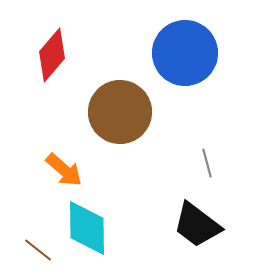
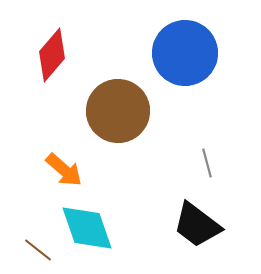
brown circle: moved 2 px left, 1 px up
cyan diamond: rotated 18 degrees counterclockwise
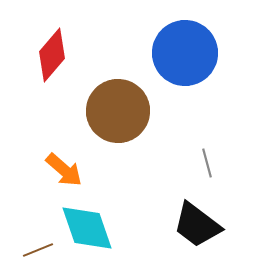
brown line: rotated 60 degrees counterclockwise
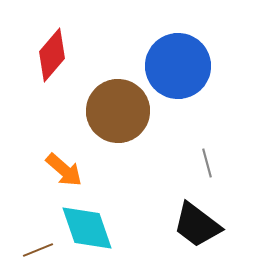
blue circle: moved 7 px left, 13 px down
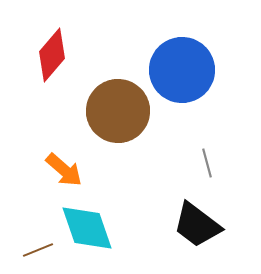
blue circle: moved 4 px right, 4 px down
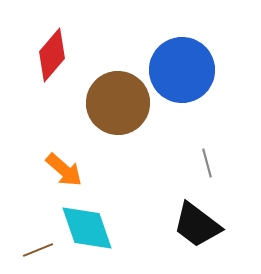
brown circle: moved 8 px up
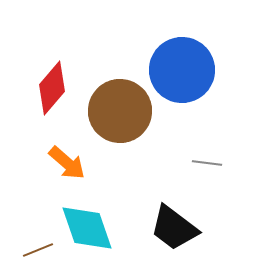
red diamond: moved 33 px down
brown circle: moved 2 px right, 8 px down
gray line: rotated 68 degrees counterclockwise
orange arrow: moved 3 px right, 7 px up
black trapezoid: moved 23 px left, 3 px down
